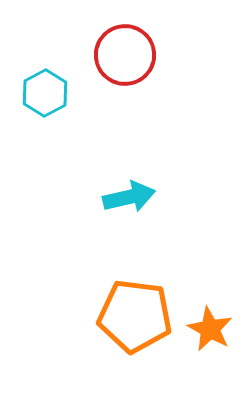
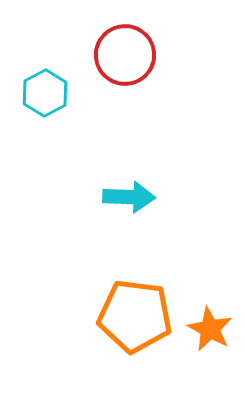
cyan arrow: rotated 15 degrees clockwise
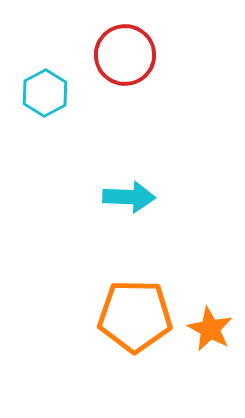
orange pentagon: rotated 6 degrees counterclockwise
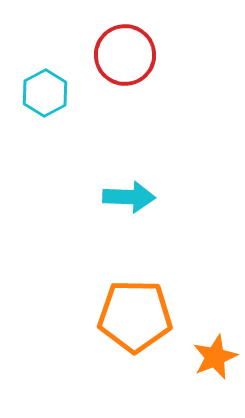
orange star: moved 5 px right, 28 px down; rotated 21 degrees clockwise
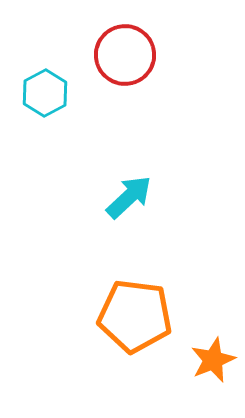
cyan arrow: rotated 45 degrees counterclockwise
orange pentagon: rotated 6 degrees clockwise
orange star: moved 2 px left, 3 px down
